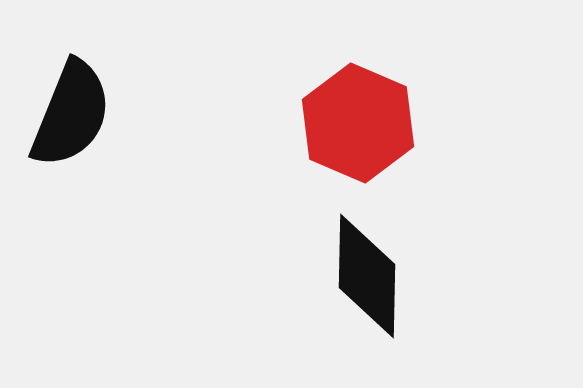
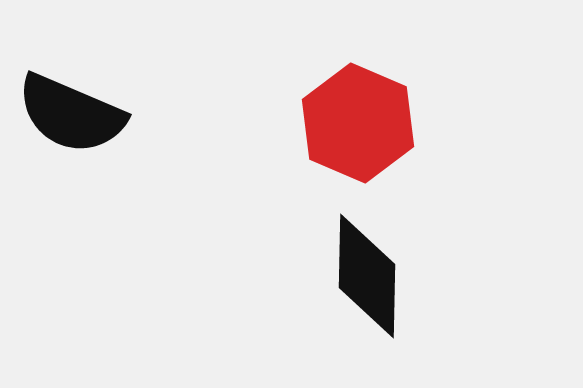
black semicircle: rotated 91 degrees clockwise
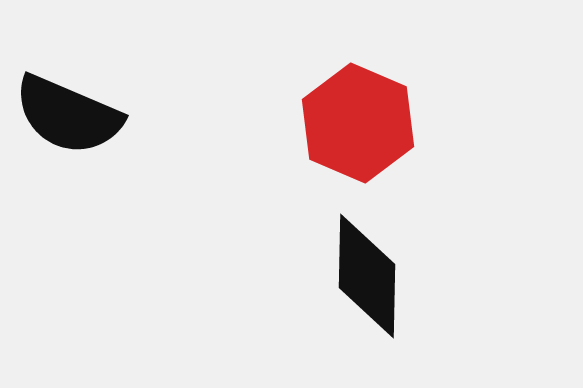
black semicircle: moved 3 px left, 1 px down
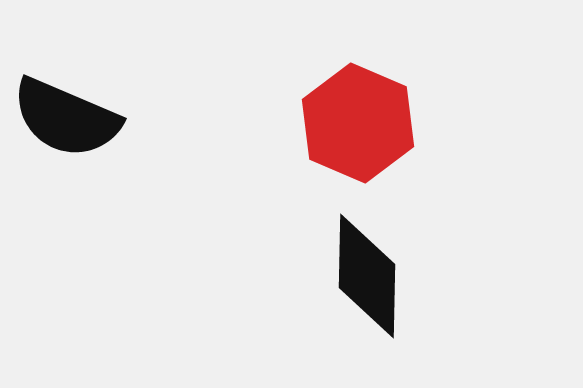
black semicircle: moved 2 px left, 3 px down
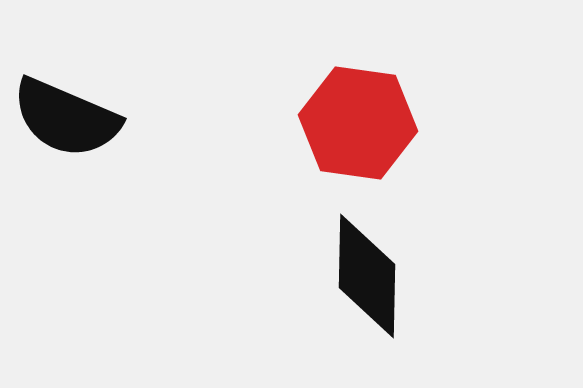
red hexagon: rotated 15 degrees counterclockwise
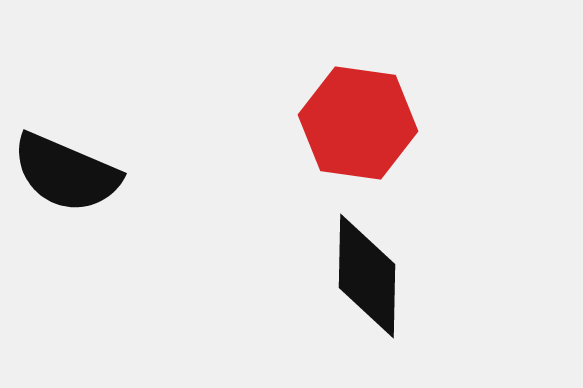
black semicircle: moved 55 px down
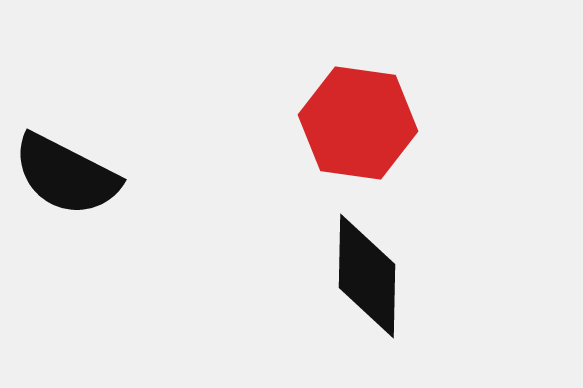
black semicircle: moved 2 px down; rotated 4 degrees clockwise
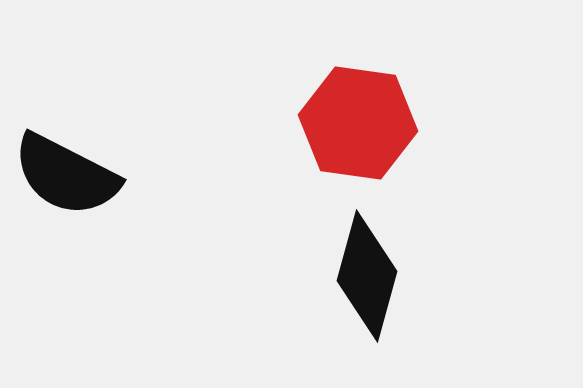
black diamond: rotated 14 degrees clockwise
